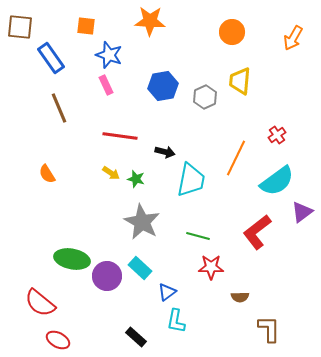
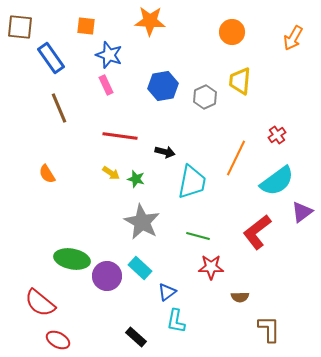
cyan trapezoid: moved 1 px right, 2 px down
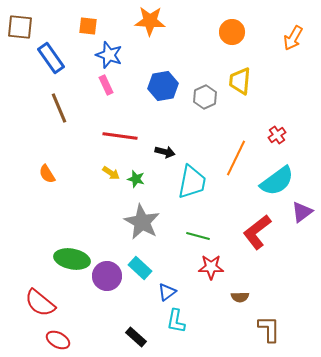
orange square: moved 2 px right
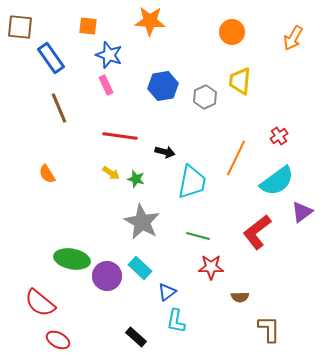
red cross: moved 2 px right, 1 px down
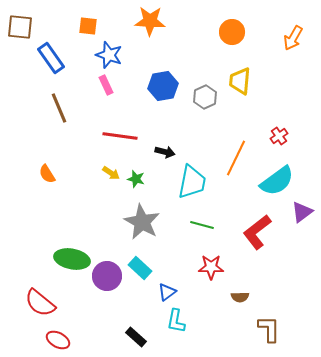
green line: moved 4 px right, 11 px up
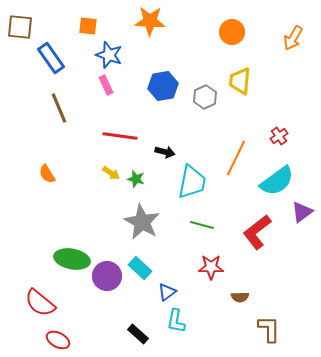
black rectangle: moved 2 px right, 3 px up
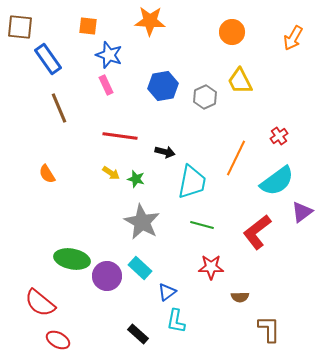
blue rectangle: moved 3 px left, 1 px down
yellow trapezoid: rotated 32 degrees counterclockwise
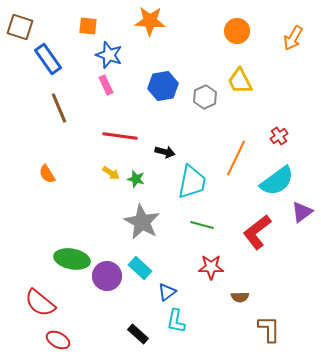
brown square: rotated 12 degrees clockwise
orange circle: moved 5 px right, 1 px up
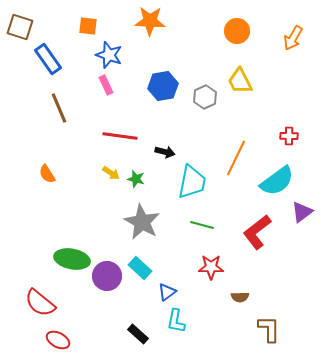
red cross: moved 10 px right; rotated 36 degrees clockwise
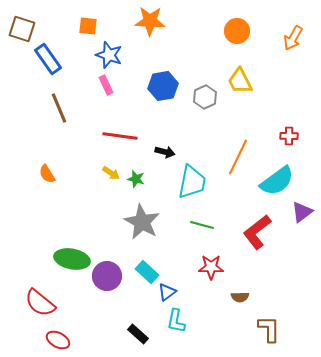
brown square: moved 2 px right, 2 px down
orange line: moved 2 px right, 1 px up
cyan rectangle: moved 7 px right, 4 px down
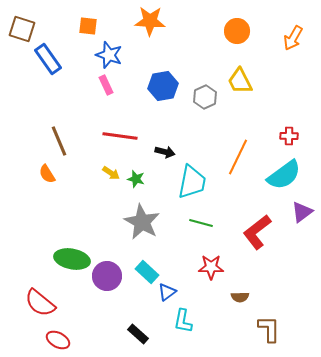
brown line: moved 33 px down
cyan semicircle: moved 7 px right, 6 px up
green line: moved 1 px left, 2 px up
cyan L-shape: moved 7 px right
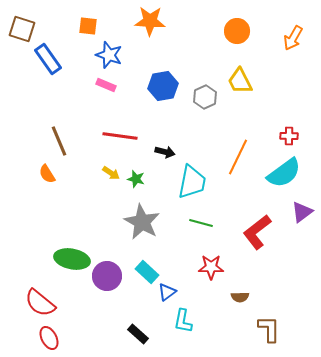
pink rectangle: rotated 42 degrees counterclockwise
cyan semicircle: moved 2 px up
red ellipse: moved 9 px left, 2 px up; rotated 35 degrees clockwise
